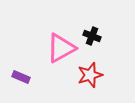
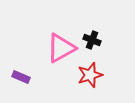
black cross: moved 4 px down
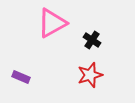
black cross: rotated 12 degrees clockwise
pink triangle: moved 9 px left, 25 px up
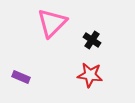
pink triangle: rotated 16 degrees counterclockwise
red star: rotated 25 degrees clockwise
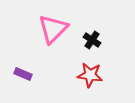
pink triangle: moved 1 px right, 6 px down
purple rectangle: moved 2 px right, 3 px up
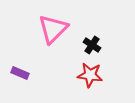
black cross: moved 5 px down
purple rectangle: moved 3 px left, 1 px up
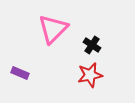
red star: rotated 20 degrees counterclockwise
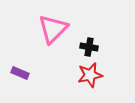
black cross: moved 3 px left, 2 px down; rotated 24 degrees counterclockwise
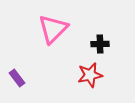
black cross: moved 11 px right, 3 px up; rotated 12 degrees counterclockwise
purple rectangle: moved 3 px left, 5 px down; rotated 30 degrees clockwise
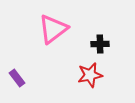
pink triangle: rotated 8 degrees clockwise
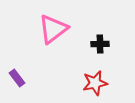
red star: moved 5 px right, 8 px down
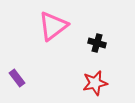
pink triangle: moved 3 px up
black cross: moved 3 px left, 1 px up; rotated 18 degrees clockwise
